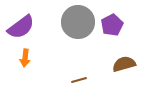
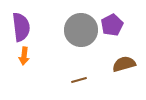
gray circle: moved 3 px right, 8 px down
purple semicircle: rotated 60 degrees counterclockwise
orange arrow: moved 1 px left, 2 px up
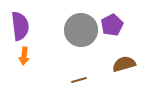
purple semicircle: moved 1 px left, 1 px up
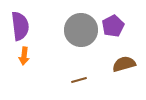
purple pentagon: moved 1 px right, 1 px down
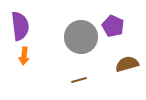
purple pentagon: rotated 20 degrees counterclockwise
gray circle: moved 7 px down
brown semicircle: moved 3 px right
